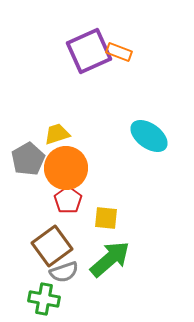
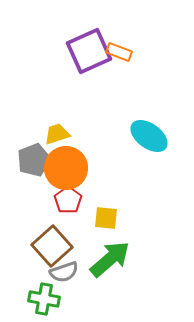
gray pentagon: moved 6 px right, 1 px down; rotated 8 degrees clockwise
brown square: rotated 6 degrees counterclockwise
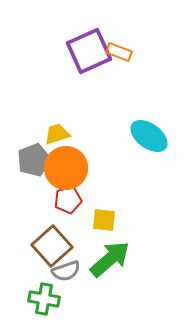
red pentagon: rotated 24 degrees clockwise
yellow square: moved 2 px left, 2 px down
gray semicircle: moved 2 px right, 1 px up
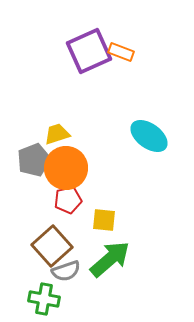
orange rectangle: moved 2 px right
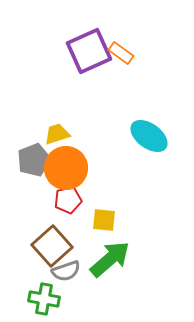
orange rectangle: moved 1 px down; rotated 15 degrees clockwise
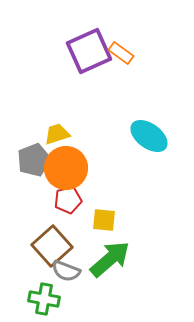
gray semicircle: rotated 40 degrees clockwise
